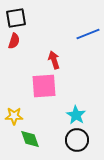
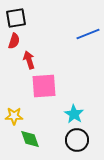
red arrow: moved 25 px left
cyan star: moved 2 px left, 1 px up
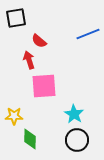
red semicircle: moved 25 px right; rotated 112 degrees clockwise
green diamond: rotated 20 degrees clockwise
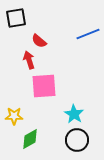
green diamond: rotated 60 degrees clockwise
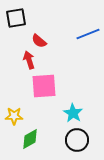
cyan star: moved 1 px left, 1 px up
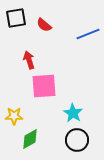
red semicircle: moved 5 px right, 16 px up
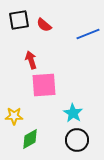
black square: moved 3 px right, 2 px down
red arrow: moved 2 px right
pink square: moved 1 px up
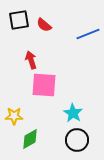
pink square: rotated 8 degrees clockwise
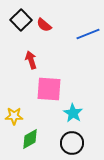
black square: moved 2 px right; rotated 35 degrees counterclockwise
pink square: moved 5 px right, 4 px down
black circle: moved 5 px left, 3 px down
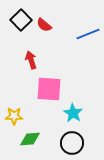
green diamond: rotated 25 degrees clockwise
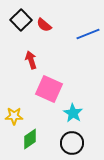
pink square: rotated 20 degrees clockwise
green diamond: rotated 30 degrees counterclockwise
